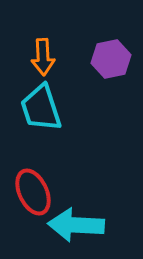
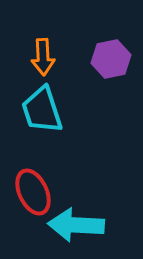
cyan trapezoid: moved 1 px right, 2 px down
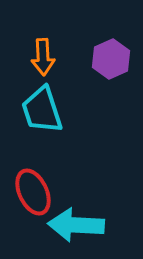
purple hexagon: rotated 12 degrees counterclockwise
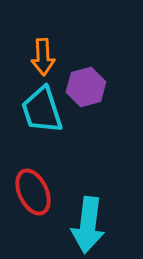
purple hexagon: moved 25 px left, 28 px down; rotated 9 degrees clockwise
cyan arrow: moved 12 px right; rotated 86 degrees counterclockwise
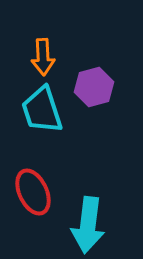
purple hexagon: moved 8 px right
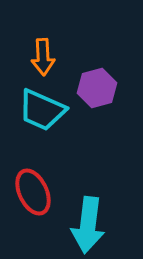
purple hexagon: moved 3 px right, 1 px down
cyan trapezoid: rotated 48 degrees counterclockwise
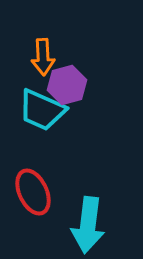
purple hexagon: moved 30 px left, 3 px up
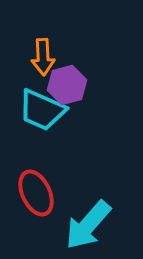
red ellipse: moved 3 px right, 1 px down
cyan arrow: rotated 34 degrees clockwise
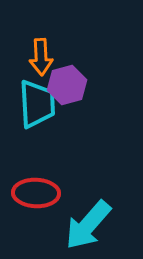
orange arrow: moved 2 px left
cyan trapezoid: moved 5 px left, 6 px up; rotated 117 degrees counterclockwise
red ellipse: rotated 63 degrees counterclockwise
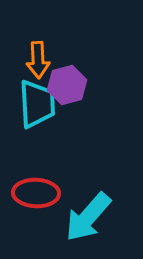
orange arrow: moved 3 px left, 3 px down
cyan arrow: moved 8 px up
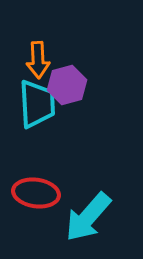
red ellipse: rotated 6 degrees clockwise
